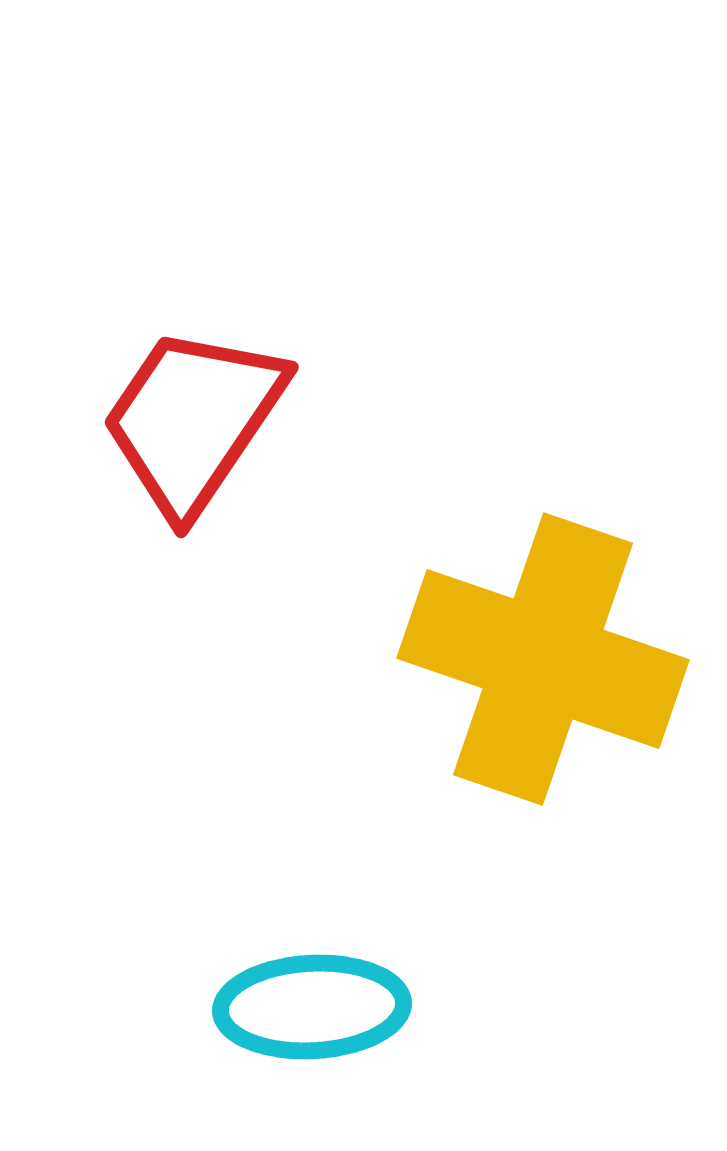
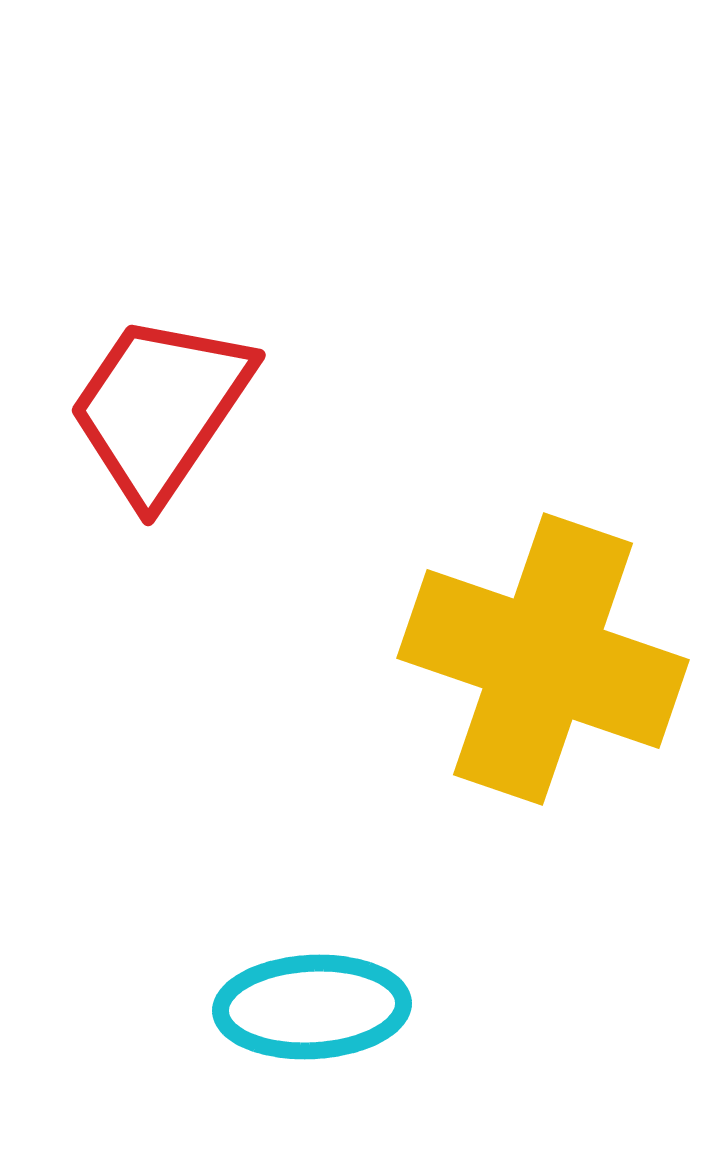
red trapezoid: moved 33 px left, 12 px up
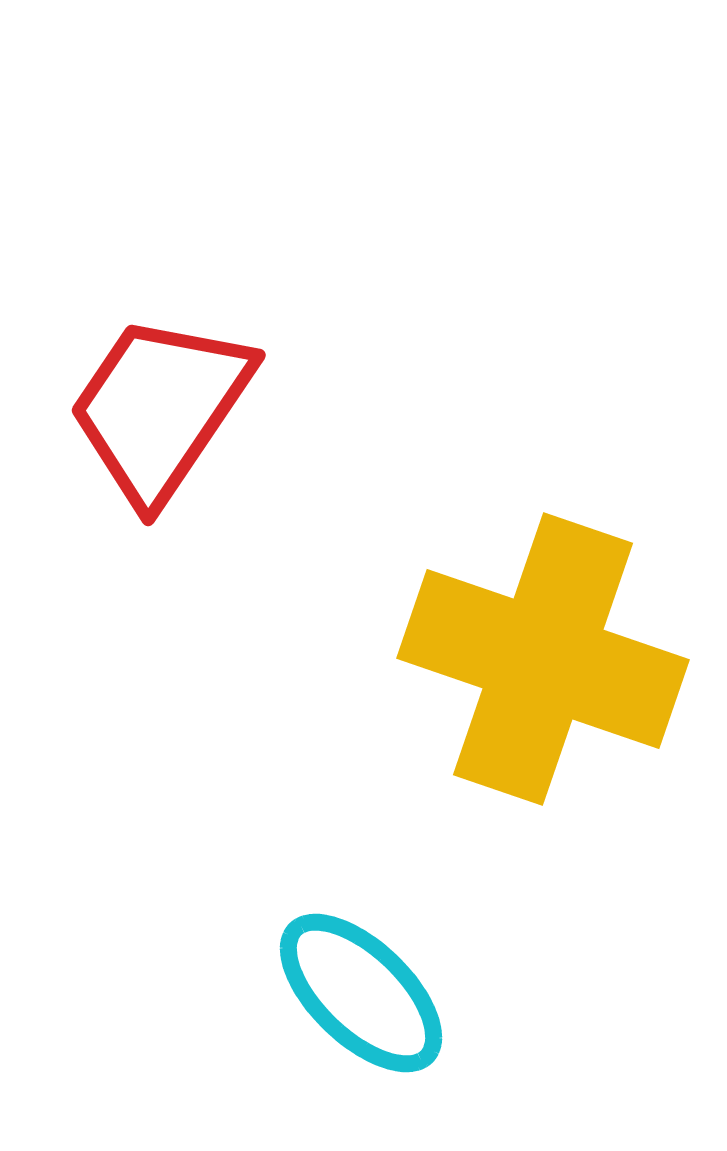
cyan ellipse: moved 49 px right, 14 px up; rotated 47 degrees clockwise
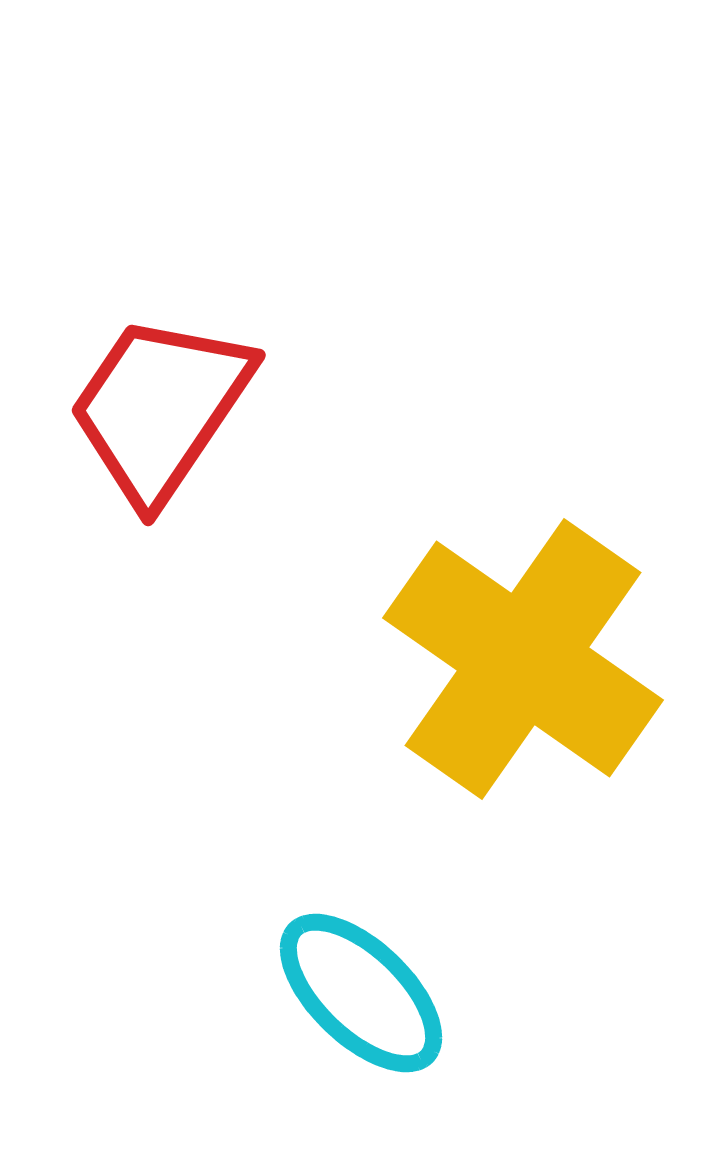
yellow cross: moved 20 px left; rotated 16 degrees clockwise
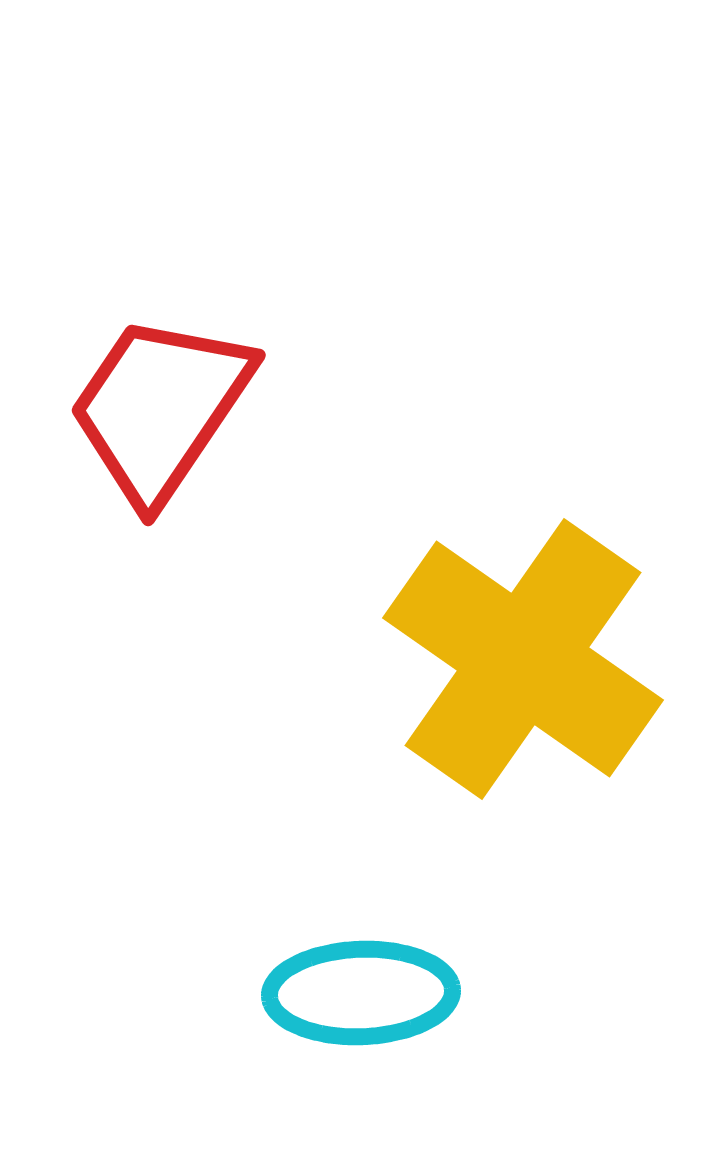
cyan ellipse: rotated 46 degrees counterclockwise
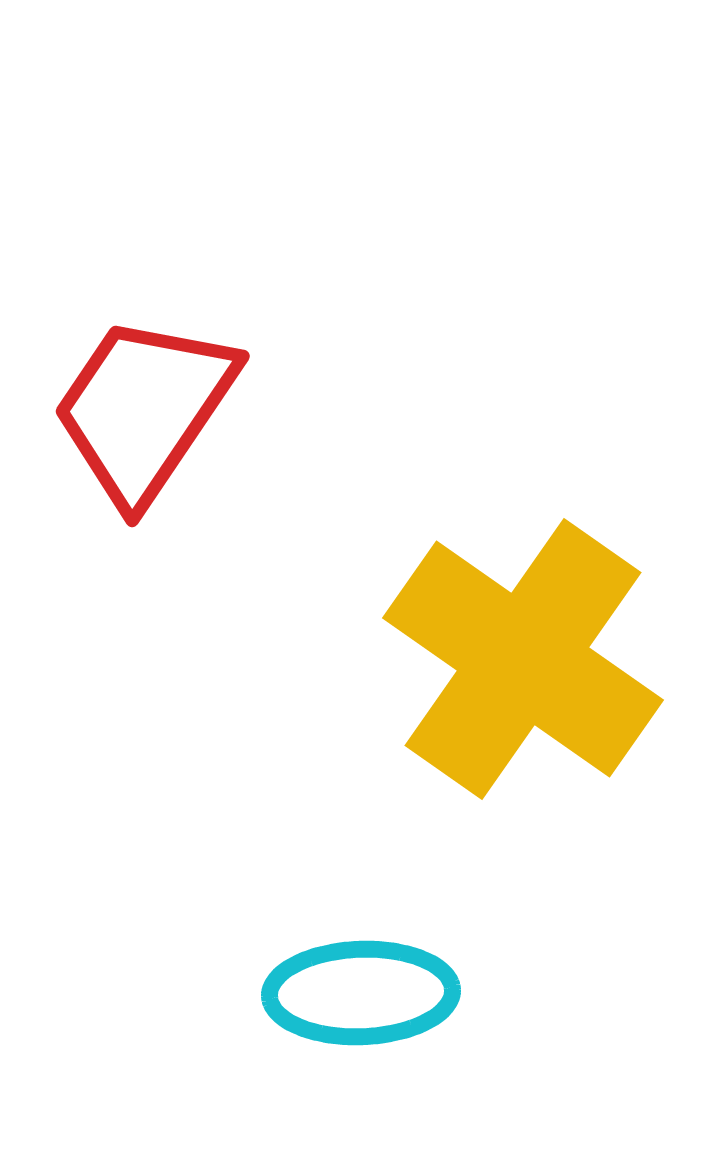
red trapezoid: moved 16 px left, 1 px down
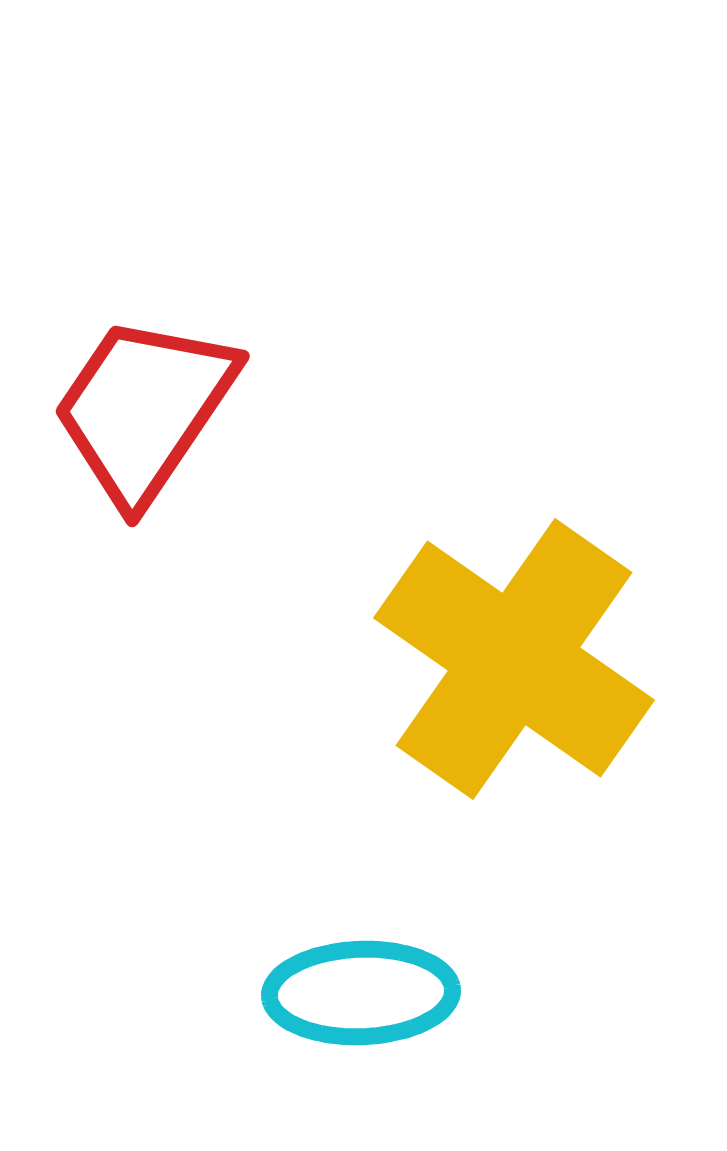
yellow cross: moved 9 px left
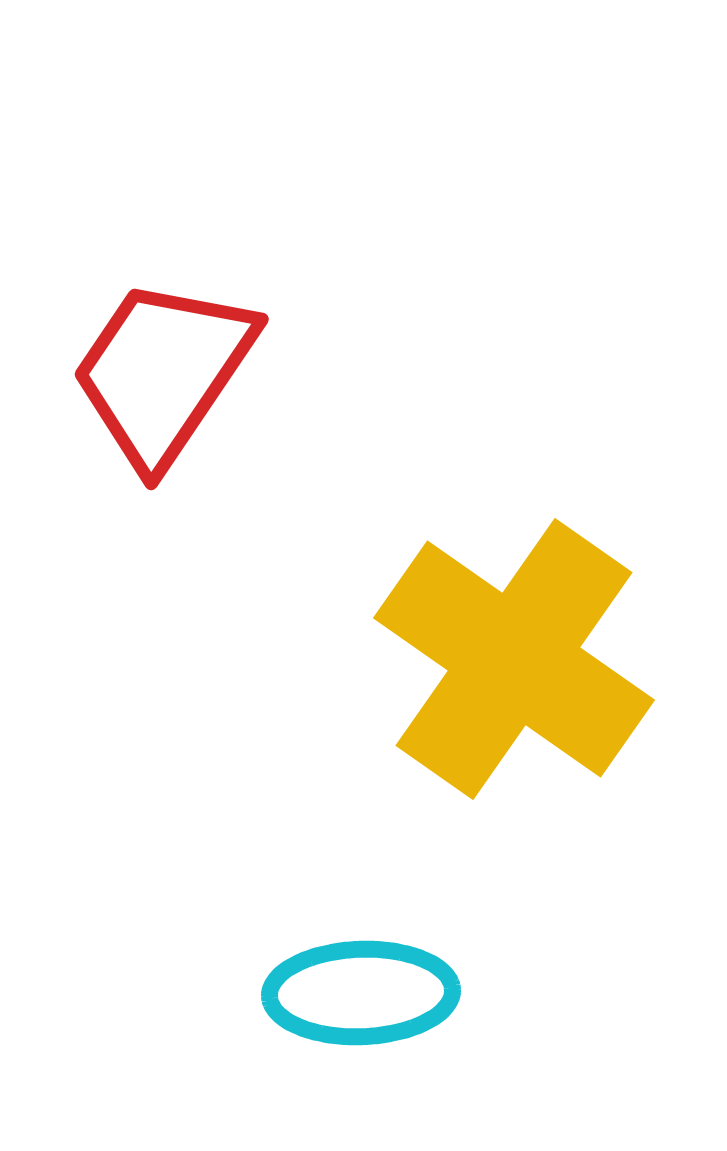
red trapezoid: moved 19 px right, 37 px up
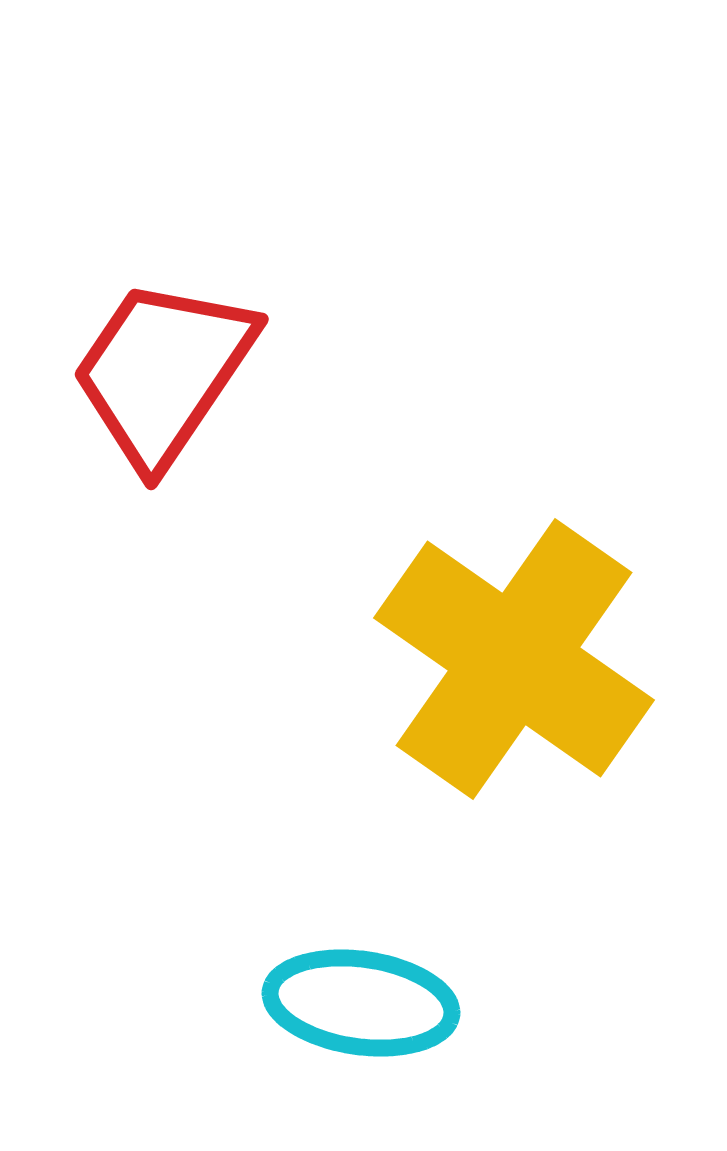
cyan ellipse: moved 10 px down; rotated 10 degrees clockwise
